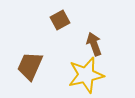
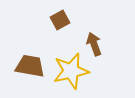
brown trapezoid: rotated 76 degrees clockwise
yellow star: moved 15 px left, 4 px up
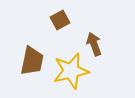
brown trapezoid: moved 2 px right, 5 px up; rotated 92 degrees clockwise
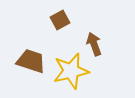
brown trapezoid: moved 1 px left; rotated 84 degrees counterclockwise
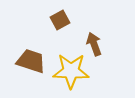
yellow star: rotated 15 degrees clockwise
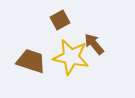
brown arrow: rotated 20 degrees counterclockwise
yellow star: moved 14 px up; rotated 9 degrees clockwise
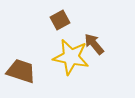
brown trapezoid: moved 10 px left, 10 px down
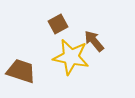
brown square: moved 2 px left, 4 px down
brown arrow: moved 3 px up
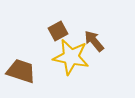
brown square: moved 7 px down
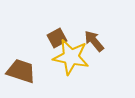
brown square: moved 1 px left, 7 px down
